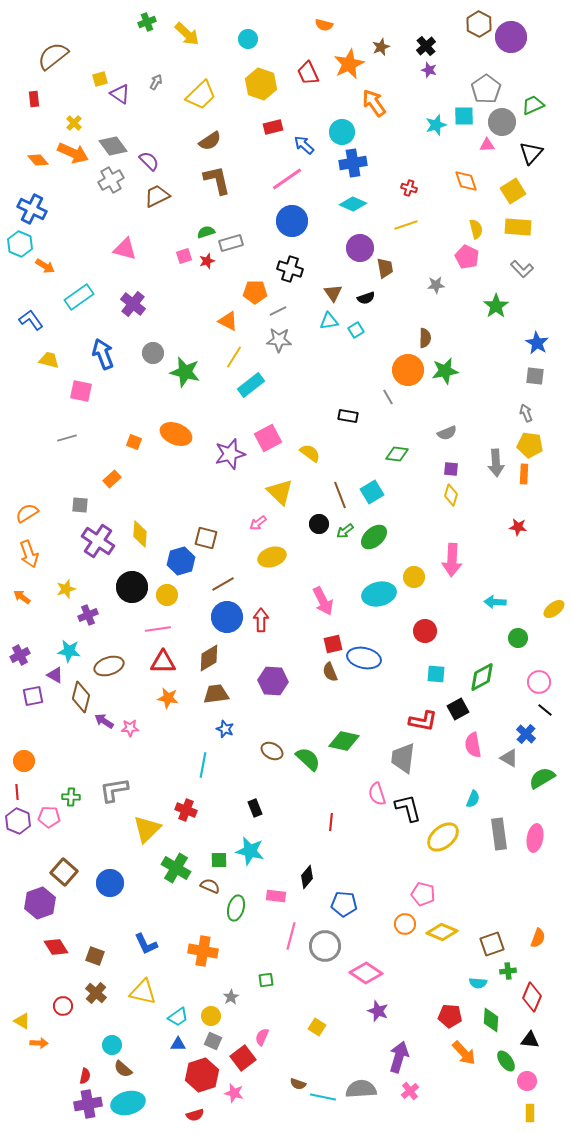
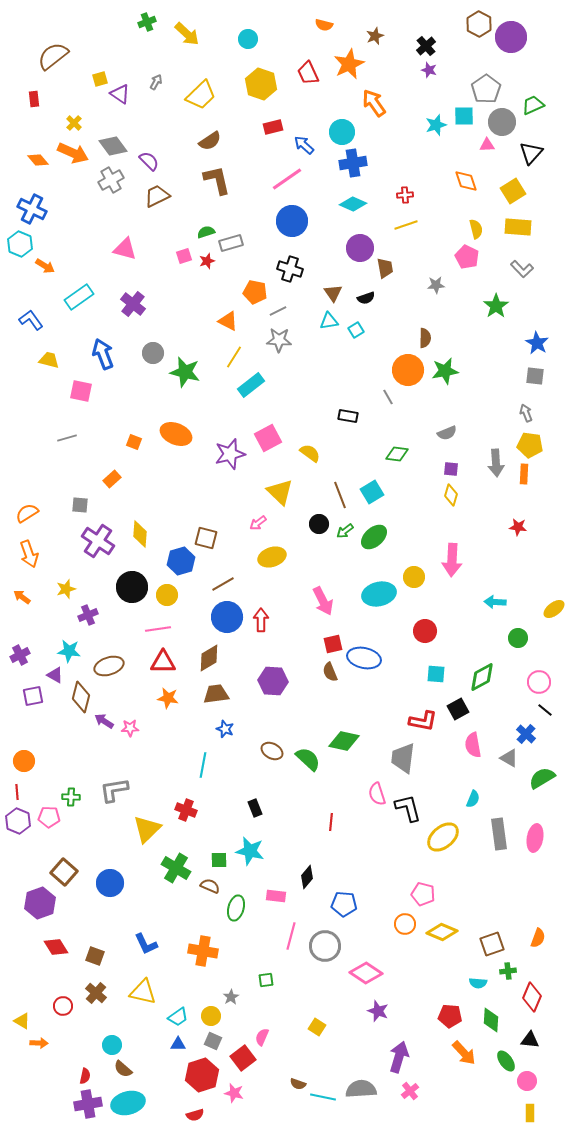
brown star at (381, 47): moved 6 px left, 11 px up
red cross at (409, 188): moved 4 px left, 7 px down; rotated 21 degrees counterclockwise
orange pentagon at (255, 292): rotated 10 degrees clockwise
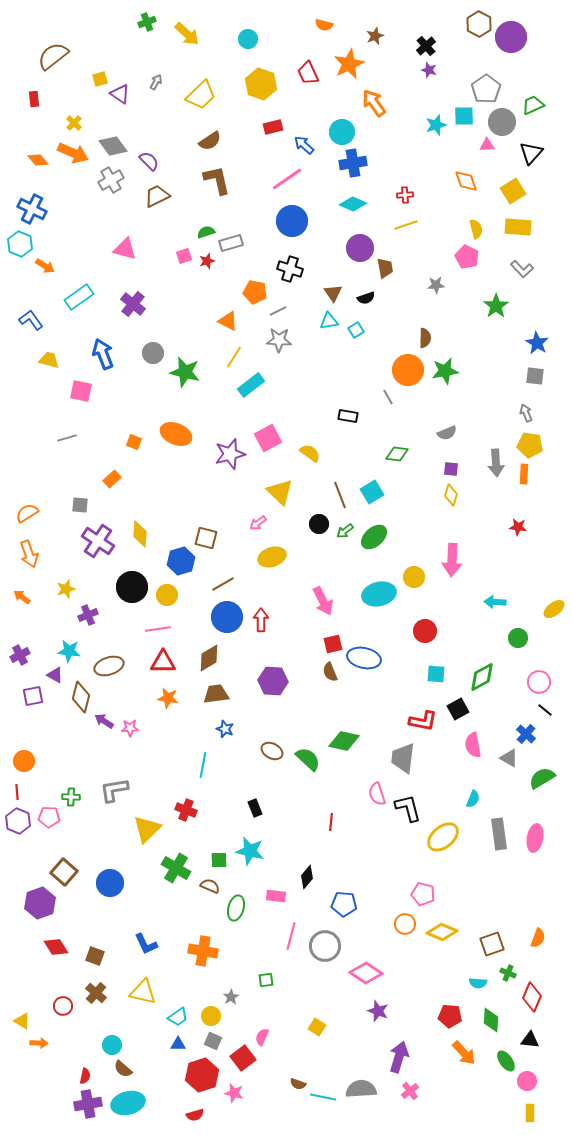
green cross at (508, 971): moved 2 px down; rotated 28 degrees clockwise
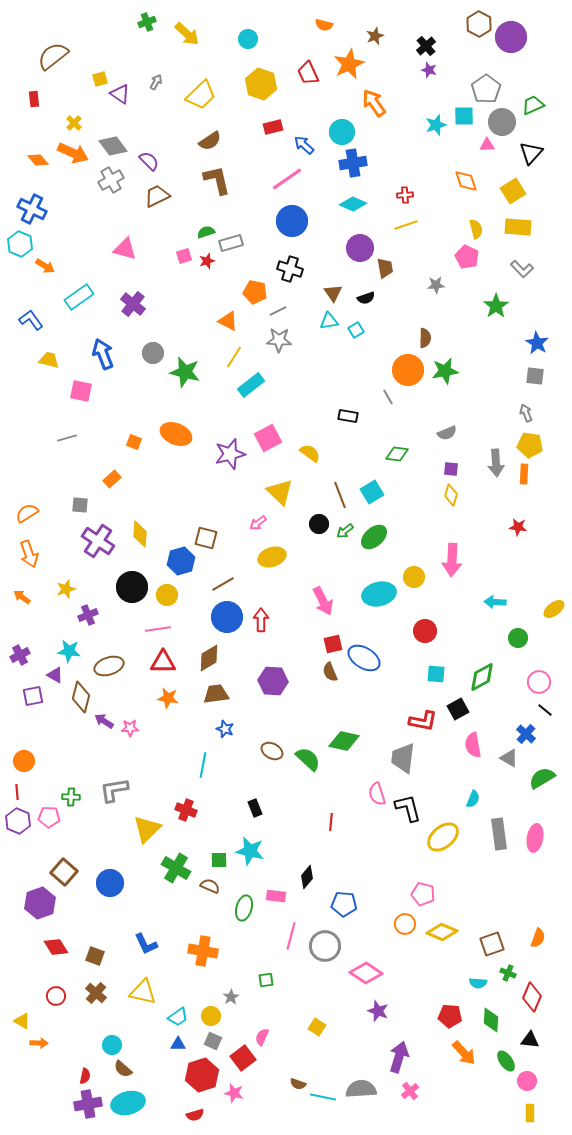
blue ellipse at (364, 658): rotated 20 degrees clockwise
green ellipse at (236, 908): moved 8 px right
red circle at (63, 1006): moved 7 px left, 10 px up
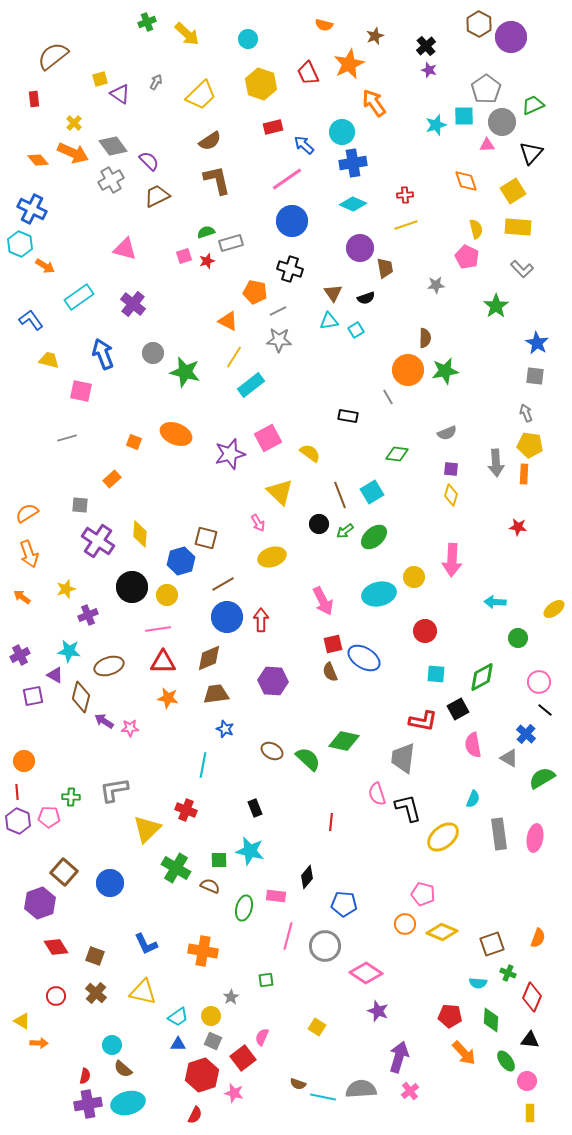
pink arrow at (258, 523): rotated 84 degrees counterclockwise
brown diamond at (209, 658): rotated 8 degrees clockwise
pink line at (291, 936): moved 3 px left
red semicircle at (195, 1115): rotated 48 degrees counterclockwise
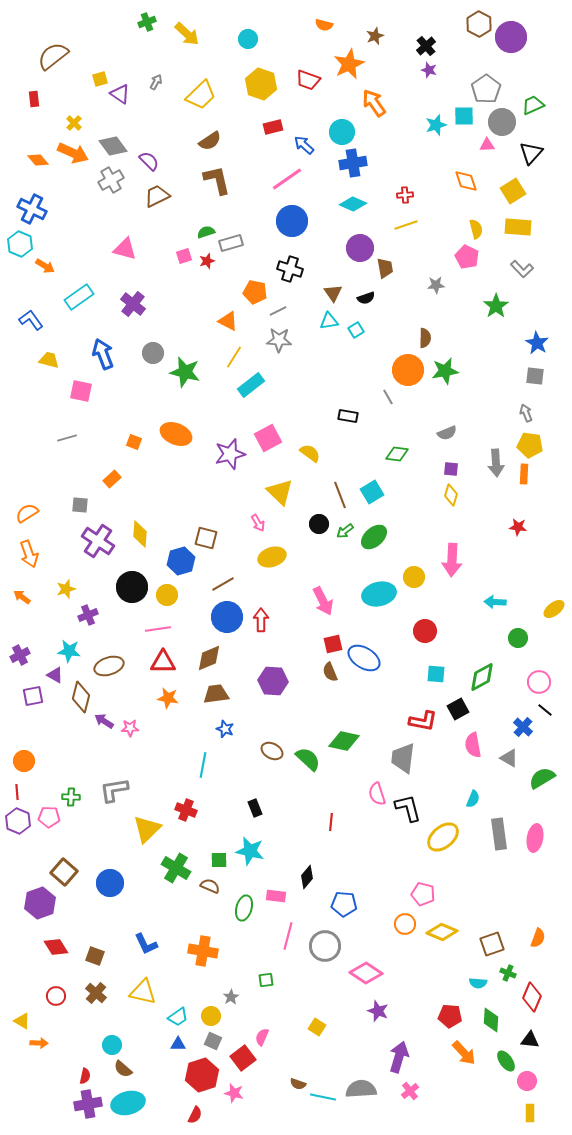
red trapezoid at (308, 73): moved 7 px down; rotated 45 degrees counterclockwise
blue cross at (526, 734): moved 3 px left, 7 px up
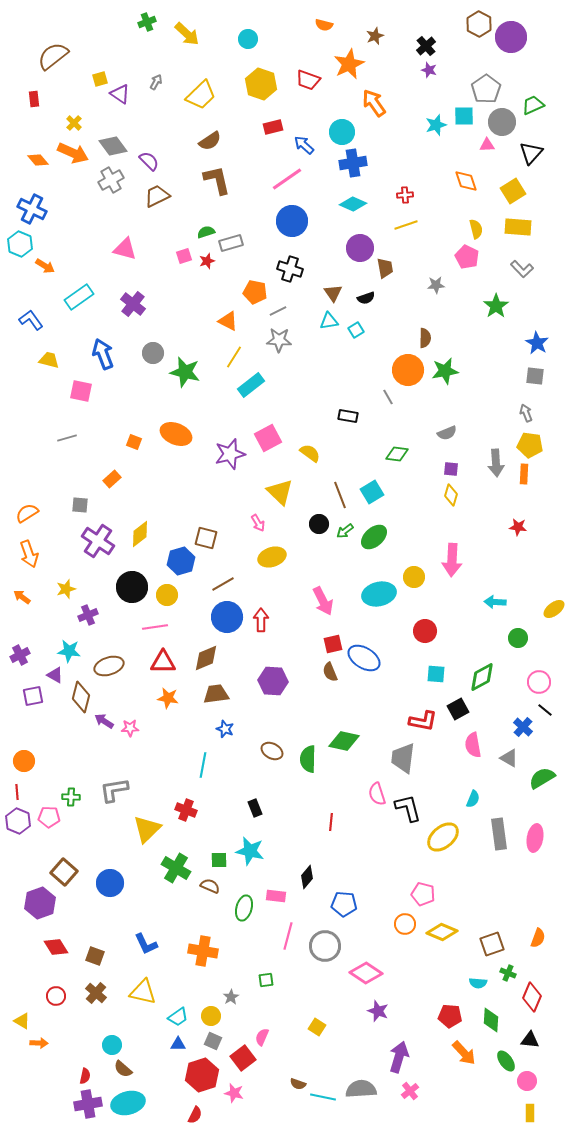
yellow diamond at (140, 534): rotated 48 degrees clockwise
pink line at (158, 629): moved 3 px left, 2 px up
brown diamond at (209, 658): moved 3 px left
green semicircle at (308, 759): rotated 132 degrees counterclockwise
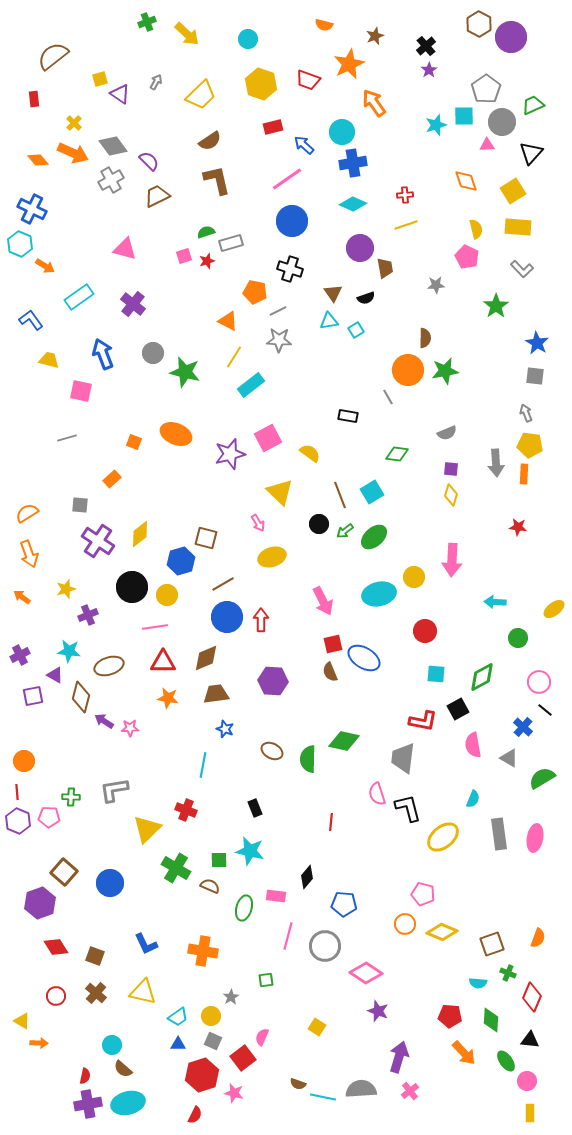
purple star at (429, 70): rotated 21 degrees clockwise
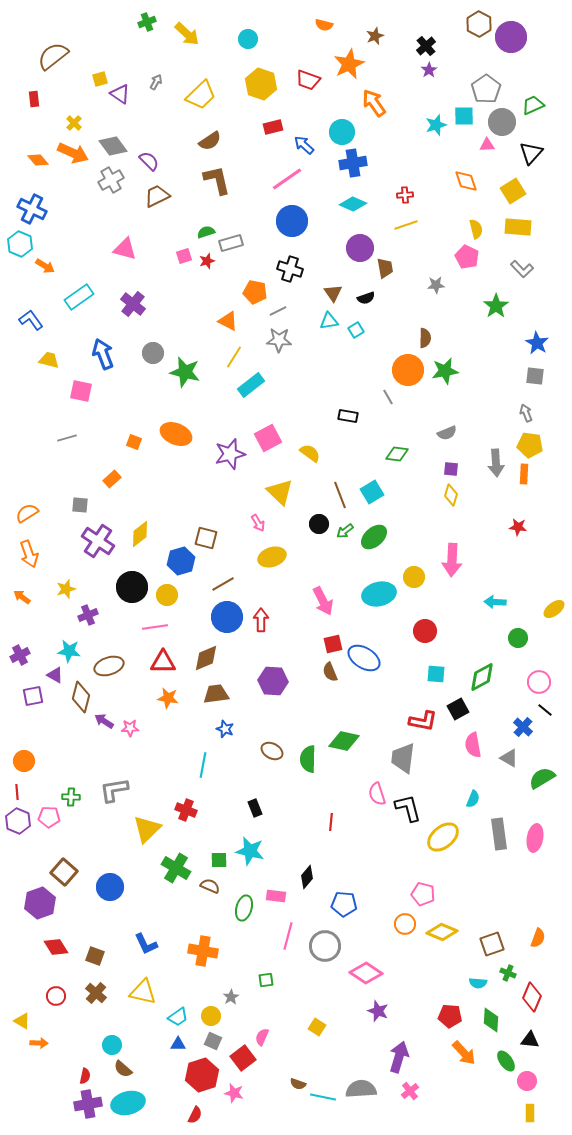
blue circle at (110, 883): moved 4 px down
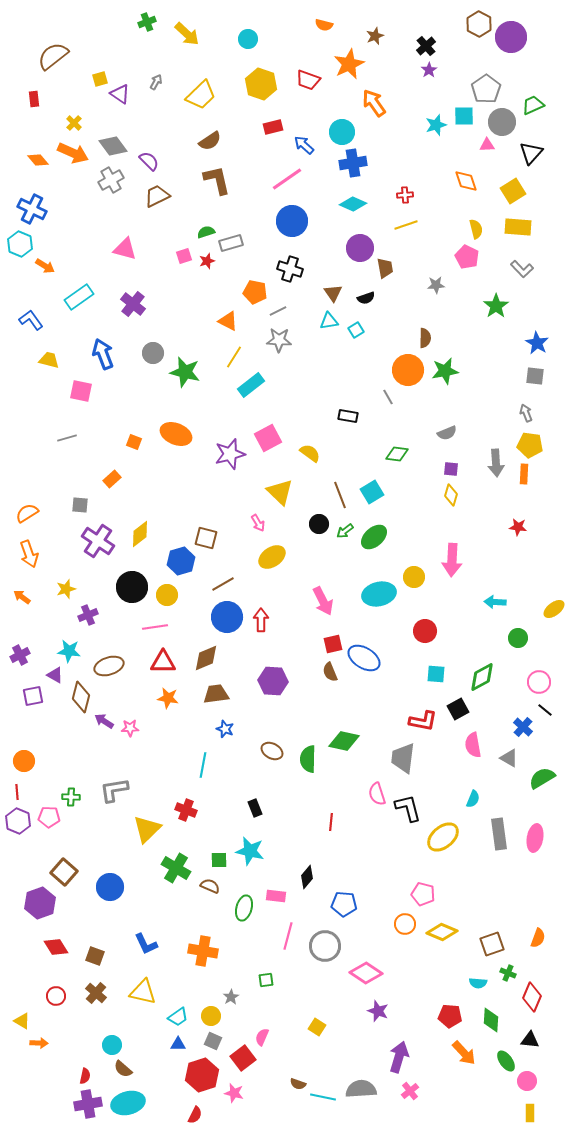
yellow ellipse at (272, 557): rotated 16 degrees counterclockwise
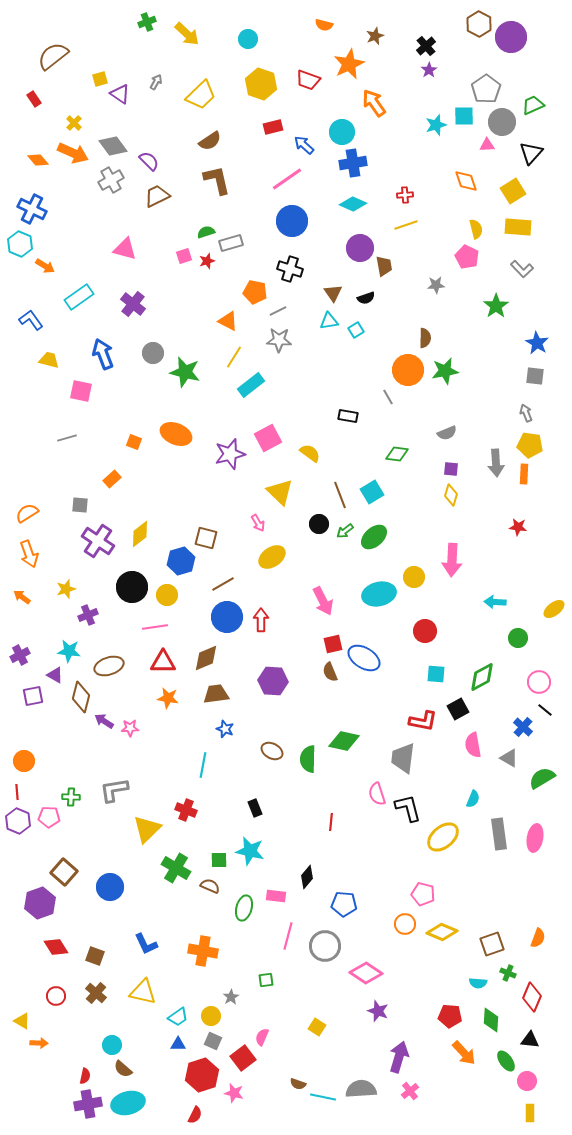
red rectangle at (34, 99): rotated 28 degrees counterclockwise
brown trapezoid at (385, 268): moved 1 px left, 2 px up
